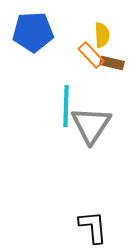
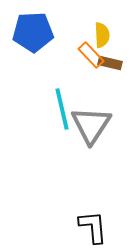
brown rectangle: moved 2 px left
cyan line: moved 4 px left, 3 px down; rotated 15 degrees counterclockwise
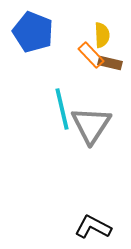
blue pentagon: rotated 24 degrees clockwise
black L-shape: rotated 57 degrees counterclockwise
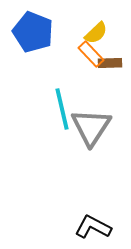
yellow semicircle: moved 6 px left, 2 px up; rotated 50 degrees clockwise
orange rectangle: moved 1 px up
brown rectangle: rotated 15 degrees counterclockwise
gray triangle: moved 2 px down
